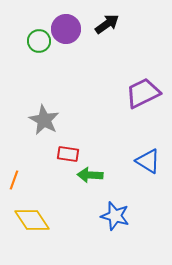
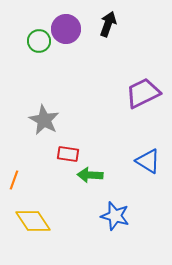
black arrow: moved 1 px right; rotated 35 degrees counterclockwise
yellow diamond: moved 1 px right, 1 px down
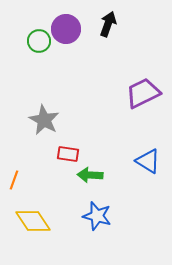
blue star: moved 18 px left
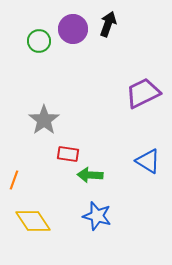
purple circle: moved 7 px right
gray star: rotated 8 degrees clockwise
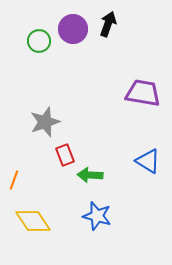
purple trapezoid: rotated 36 degrees clockwise
gray star: moved 1 px right, 2 px down; rotated 16 degrees clockwise
red rectangle: moved 3 px left, 1 px down; rotated 60 degrees clockwise
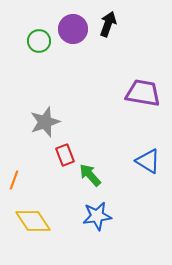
green arrow: rotated 45 degrees clockwise
blue star: rotated 24 degrees counterclockwise
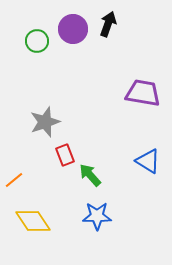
green circle: moved 2 px left
orange line: rotated 30 degrees clockwise
blue star: rotated 8 degrees clockwise
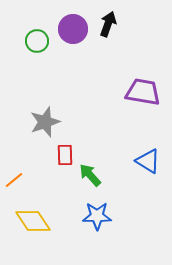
purple trapezoid: moved 1 px up
red rectangle: rotated 20 degrees clockwise
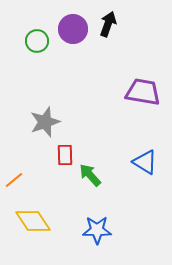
blue triangle: moved 3 px left, 1 px down
blue star: moved 14 px down
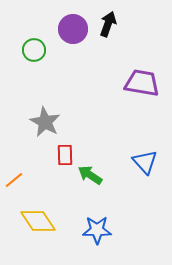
green circle: moved 3 px left, 9 px down
purple trapezoid: moved 1 px left, 9 px up
gray star: rotated 24 degrees counterclockwise
blue triangle: rotated 16 degrees clockwise
green arrow: rotated 15 degrees counterclockwise
yellow diamond: moved 5 px right
